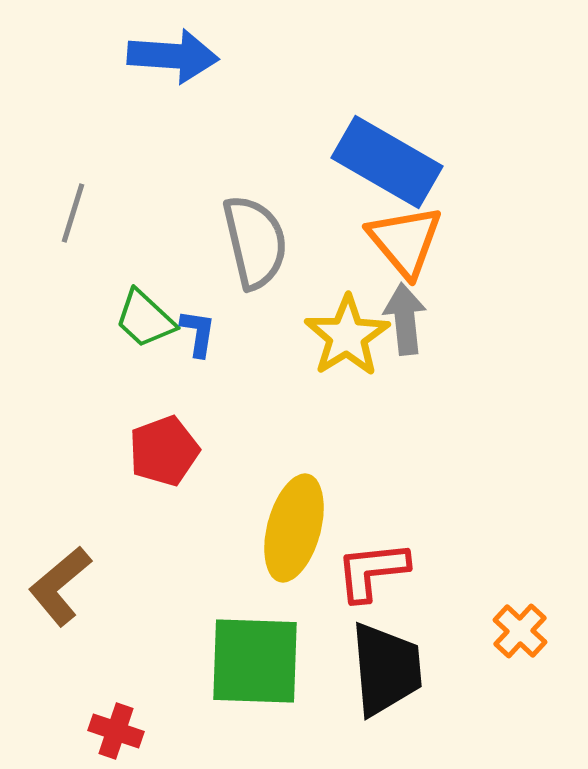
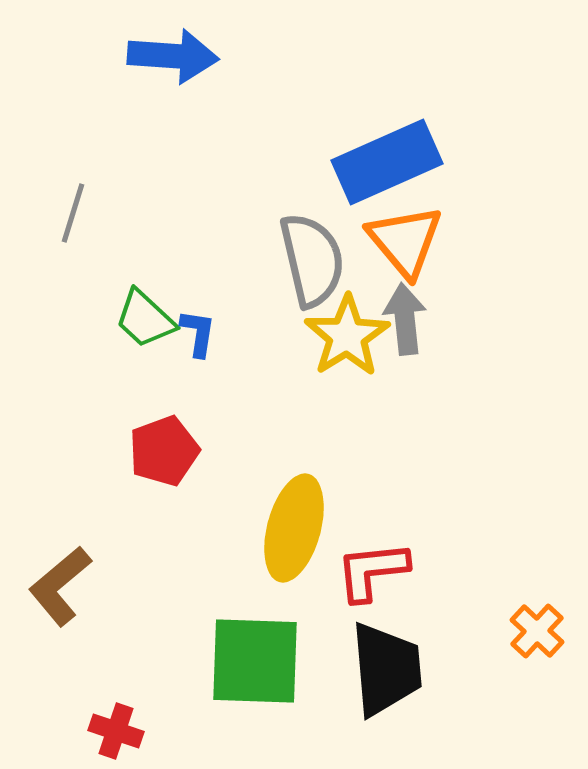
blue rectangle: rotated 54 degrees counterclockwise
gray semicircle: moved 57 px right, 18 px down
orange cross: moved 17 px right
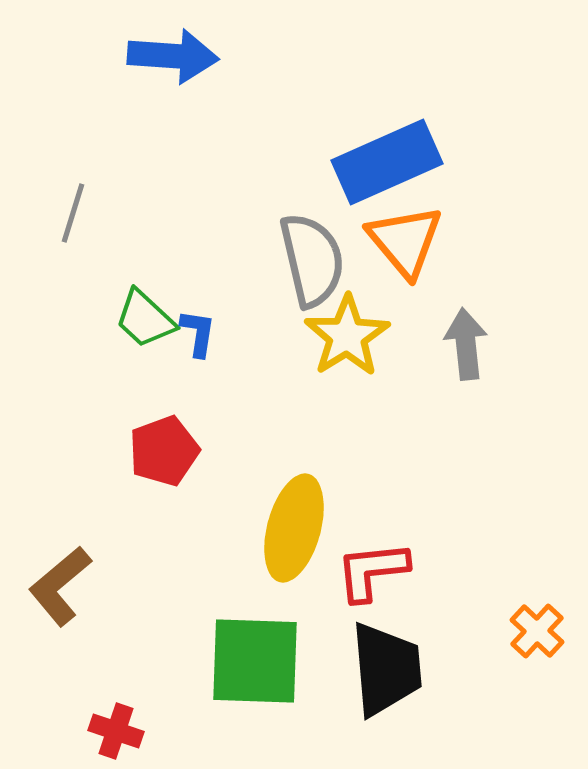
gray arrow: moved 61 px right, 25 px down
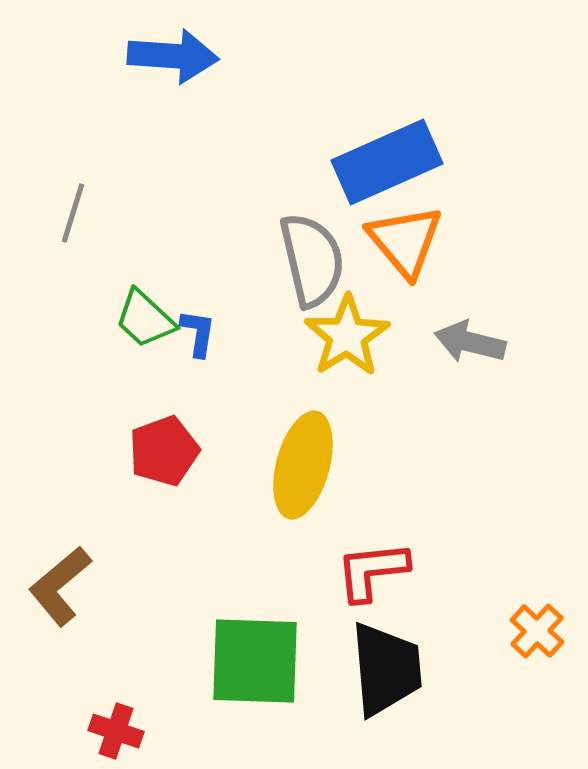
gray arrow: moved 4 px right, 2 px up; rotated 70 degrees counterclockwise
yellow ellipse: moved 9 px right, 63 px up
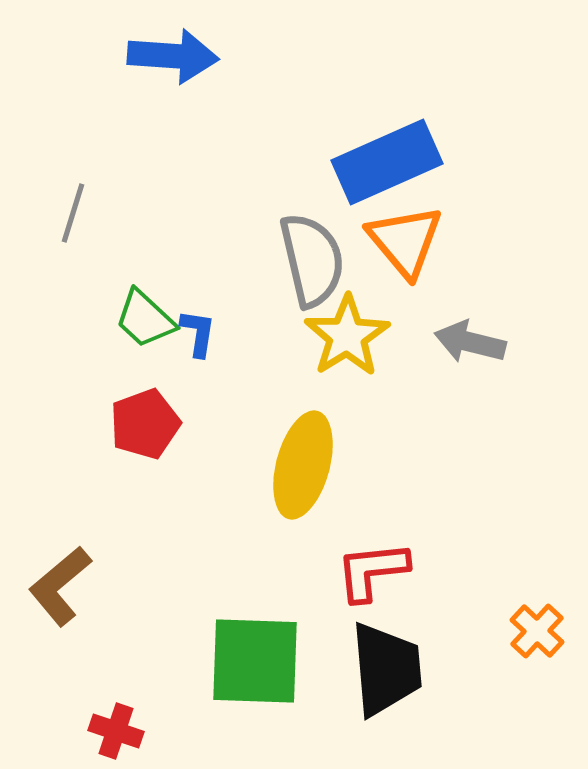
red pentagon: moved 19 px left, 27 px up
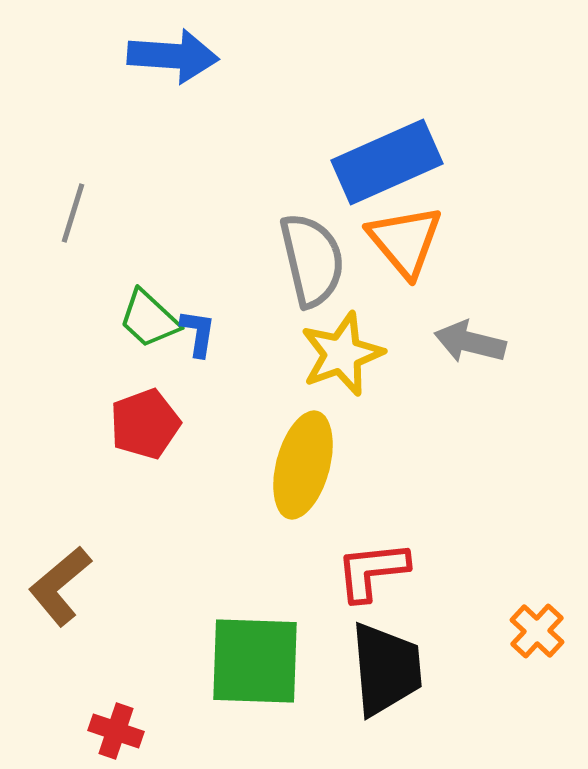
green trapezoid: moved 4 px right
yellow star: moved 5 px left, 18 px down; rotated 12 degrees clockwise
